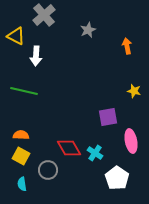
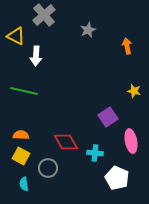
purple square: rotated 24 degrees counterclockwise
red diamond: moved 3 px left, 6 px up
cyan cross: rotated 28 degrees counterclockwise
gray circle: moved 2 px up
white pentagon: rotated 10 degrees counterclockwise
cyan semicircle: moved 2 px right
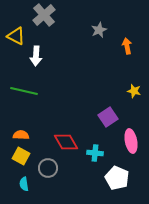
gray star: moved 11 px right
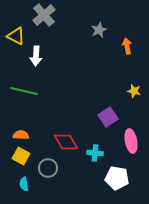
white pentagon: rotated 15 degrees counterclockwise
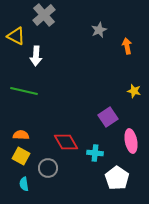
white pentagon: rotated 25 degrees clockwise
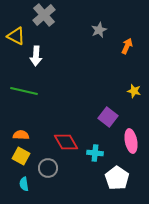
orange arrow: rotated 35 degrees clockwise
purple square: rotated 18 degrees counterclockwise
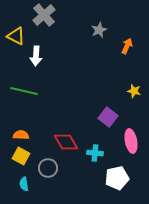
white pentagon: rotated 25 degrees clockwise
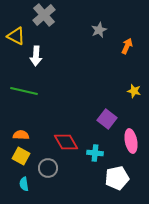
purple square: moved 1 px left, 2 px down
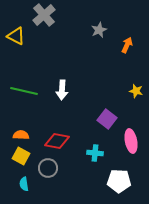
orange arrow: moved 1 px up
white arrow: moved 26 px right, 34 px down
yellow star: moved 2 px right
red diamond: moved 9 px left, 1 px up; rotated 50 degrees counterclockwise
white pentagon: moved 2 px right, 3 px down; rotated 15 degrees clockwise
